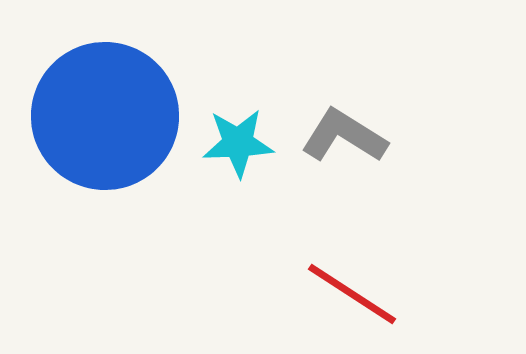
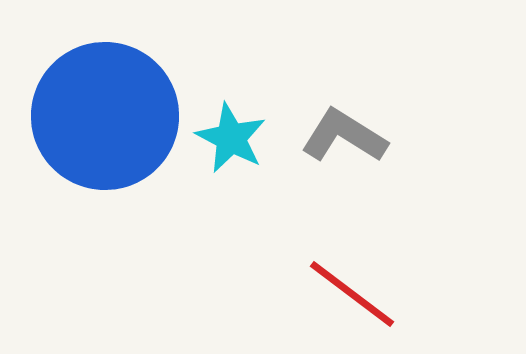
cyan star: moved 7 px left, 5 px up; rotated 30 degrees clockwise
red line: rotated 4 degrees clockwise
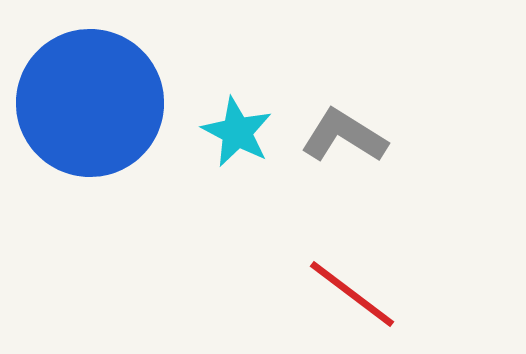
blue circle: moved 15 px left, 13 px up
cyan star: moved 6 px right, 6 px up
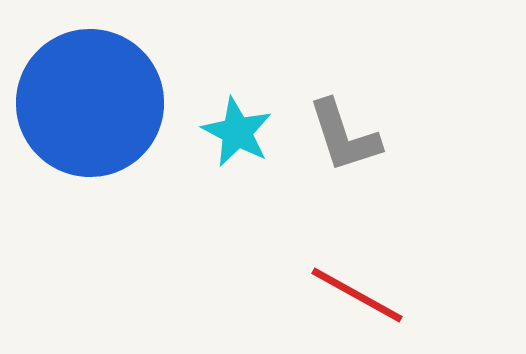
gray L-shape: rotated 140 degrees counterclockwise
red line: moved 5 px right, 1 px down; rotated 8 degrees counterclockwise
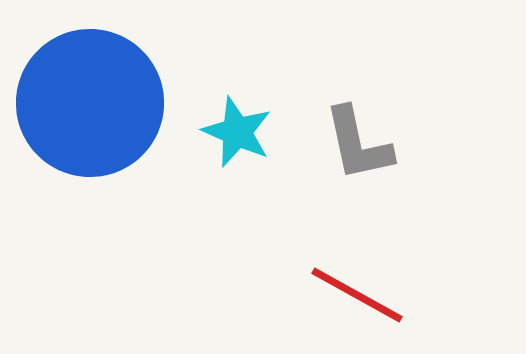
cyan star: rotated 4 degrees counterclockwise
gray L-shape: moved 14 px right, 8 px down; rotated 6 degrees clockwise
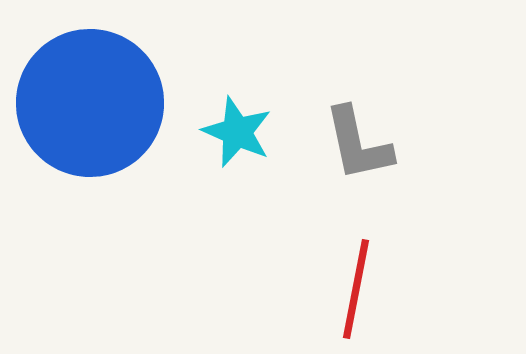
red line: moved 1 px left, 6 px up; rotated 72 degrees clockwise
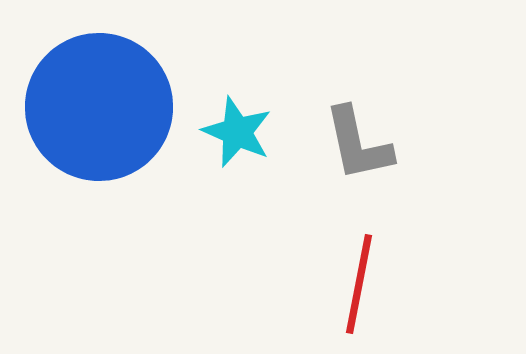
blue circle: moved 9 px right, 4 px down
red line: moved 3 px right, 5 px up
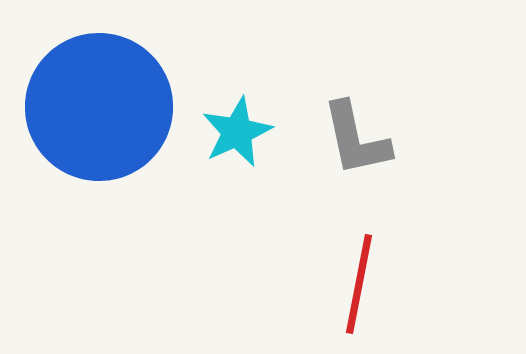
cyan star: rotated 24 degrees clockwise
gray L-shape: moved 2 px left, 5 px up
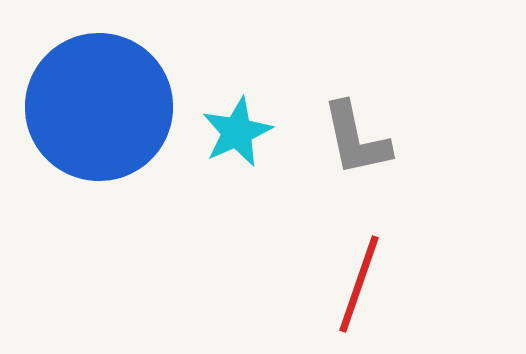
red line: rotated 8 degrees clockwise
